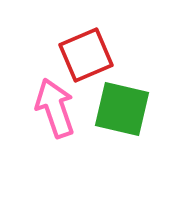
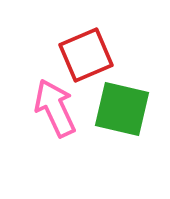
pink arrow: rotated 6 degrees counterclockwise
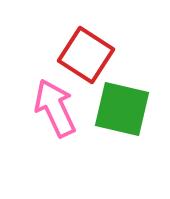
red square: rotated 34 degrees counterclockwise
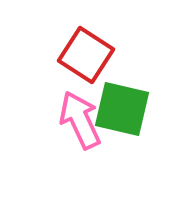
pink arrow: moved 25 px right, 12 px down
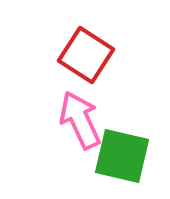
green square: moved 47 px down
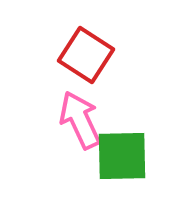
green square: rotated 14 degrees counterclockwise
